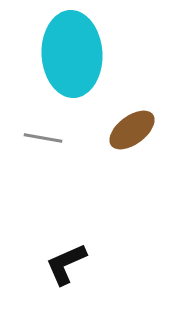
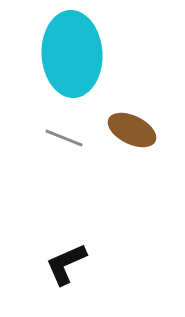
brown ellipse: rotated 63 degrees clockwise
gray line: moved 21 px right; rotated 12 degrees clockwise
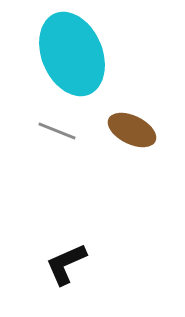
cyan ellipse: rotated 20 degrees counterclockwise
gray line: moved 7 px left, 7 px up
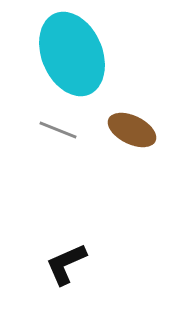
gray line: moved 1 px right, 1 px up
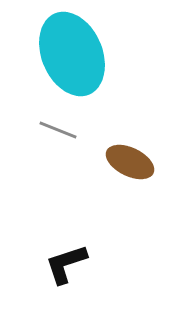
brown ellipse: moved 2 px left, 32 px down
black L-shape: rotated 6 degrees clockwise
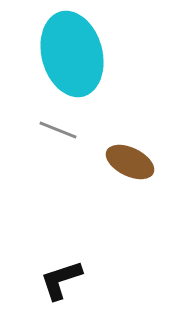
cyan ellipse: rotated 8 degrees clockwise
black L-shape: moved 5 px left, 16 px down
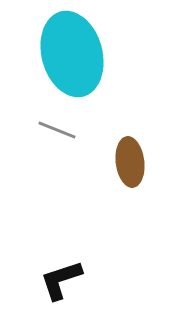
gray line: moved 1 px left
brown ellipse: rotated 57 degrees clockwise
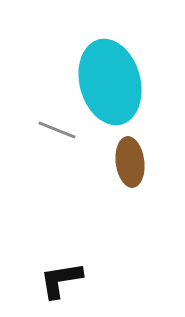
cyan ellipse: moved 38 px right, 28 px down
black L-shape: rotated 9 degrees clockwise
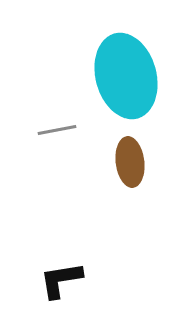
cyan ellipse: moved 16 px right, 6 px up
gray line: rotated 33 degrees counterclockwise
